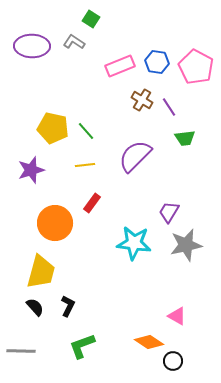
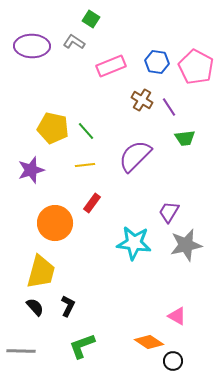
pink rectangle: moved 9 px left
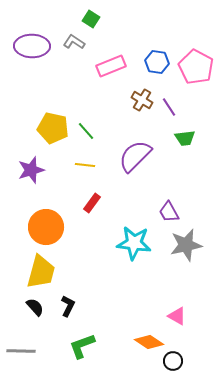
yellow line: rotated 12 degrees clockwise
purple trapezoid: rotated 60 degrees counterclockwise
orange circle: moved 9 px left, 4 px down
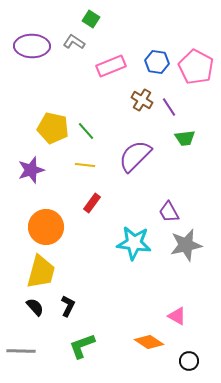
black circle: moved 16 px right
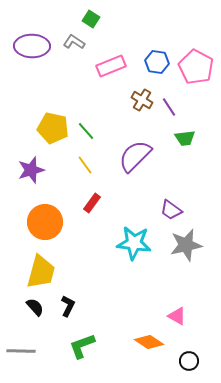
yellow line: rotated 48 degrees clockwise
purple trapezoid: moved 2 px right, 2 px up; rotated 25 degrees counterclockwise
orange circle: moved 1 px left, 5 px up
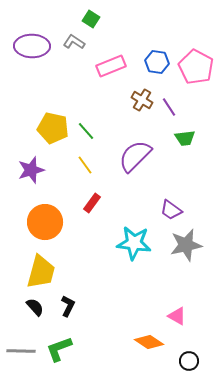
green L-shape: moved 23 px left, 3 px down
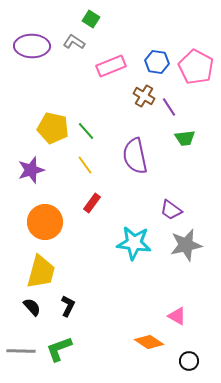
brown cross: moved 2 px right, 4 px up
purple semicircle: rotated 57 degrees counterclockwise
black semicircle: moved 3 px left
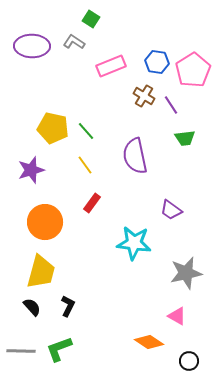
pink pentagon: moved 3 px left, 3 px down; rotated 12 degrees clockwise
purple line: moved 2 px right, 2 px up
gray star: moved 28 px down
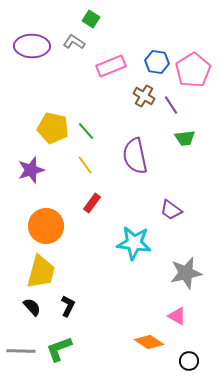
orange circle: moved 1 px right, 4 px down
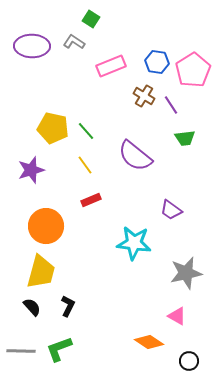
purple semicircle: rotated 39 degrees counterclockwise
red rectangle: moved 1 px left, 3 px up; rotated 30 degrees clockwise
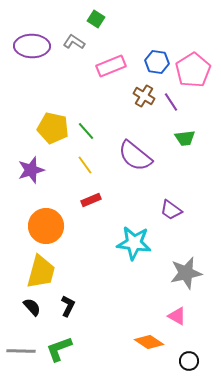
green square: moved 5 px right
purple line: moved 3 px up
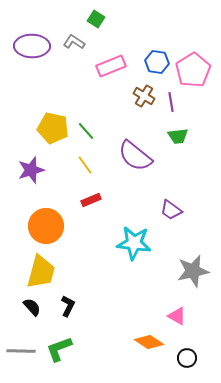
purple line: rotated 24 degrees clockwise
green trapezoid: moved 7 px left, 2 px up
gray star: moved 7 px right, 2 px up
black circle: moved 2 px left, 3 px up
